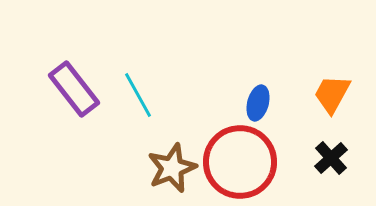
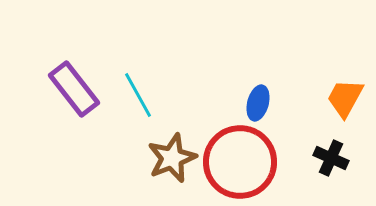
orange trapezoid: moved 13 px right, 4 px down
black cross: rotated 24 degrees counterclockwise
brown star: moved 10 px up
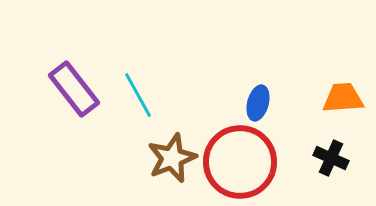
orange trapezoid: moved 2 px left; rotated 57 degrees clockwise
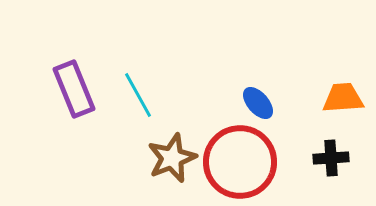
purple rectangle: rotated 16 degrees clockwise
blue ellipse: rotated 56 degrees counterclockwise
black cross: rotated 28 degrees counterclockwise
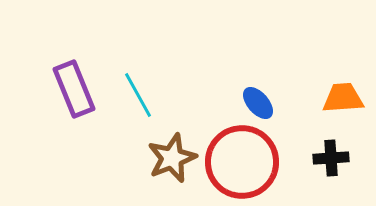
red circle: moved 2 px right
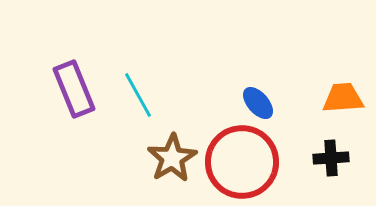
brown star: rotated 9 degrees counterclockwise
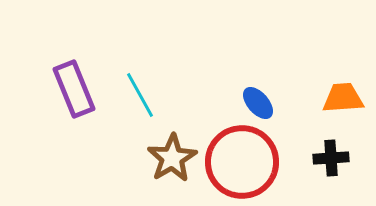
cyan line: moved 2 px right
